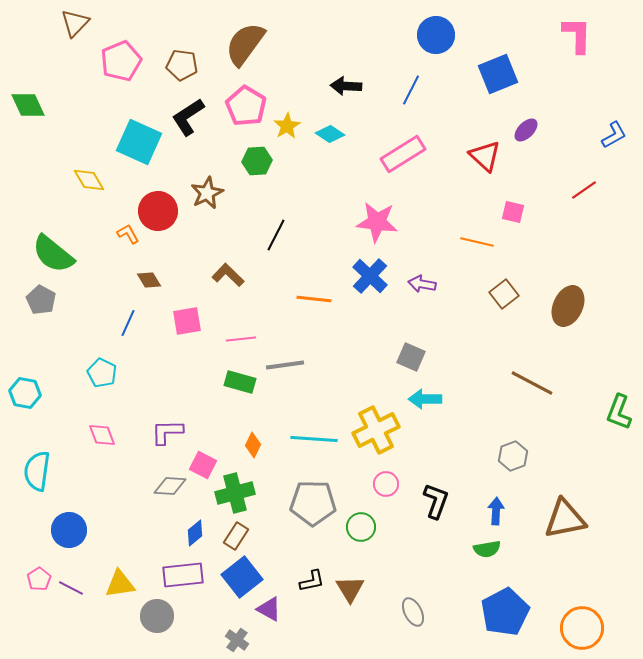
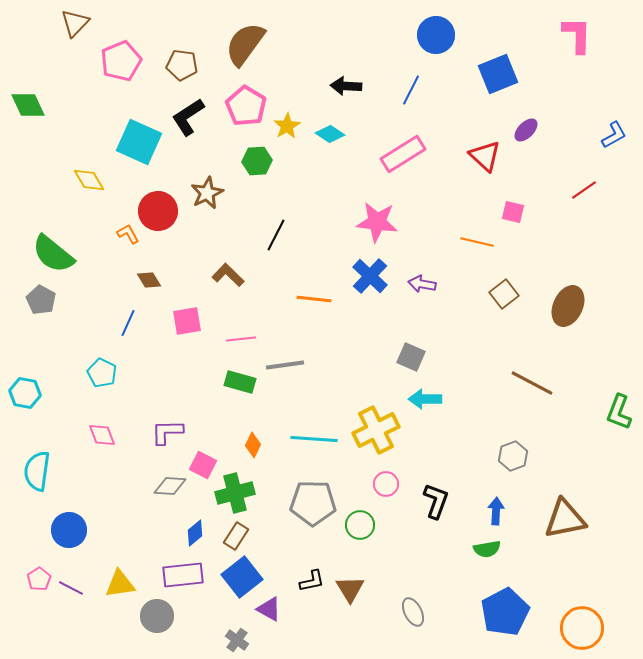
green circle at (361, 527): moved 1 px left, 2 px up
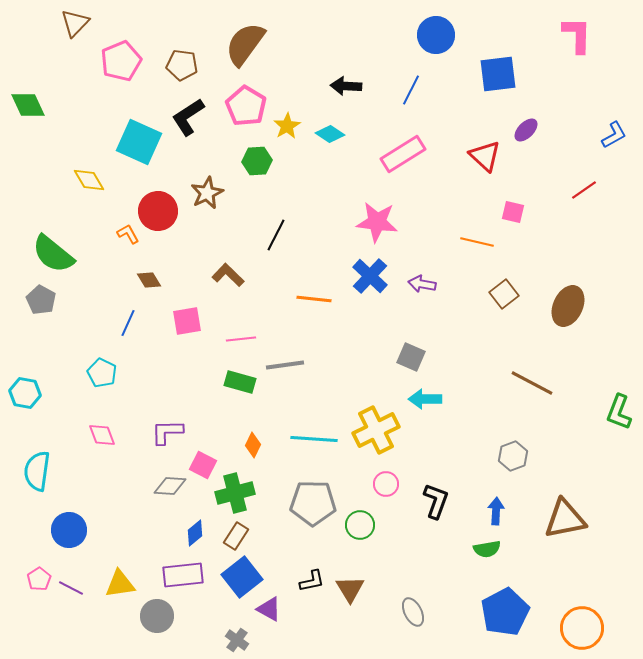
blue square at (498, 74): rotated 15 degrees clockwise
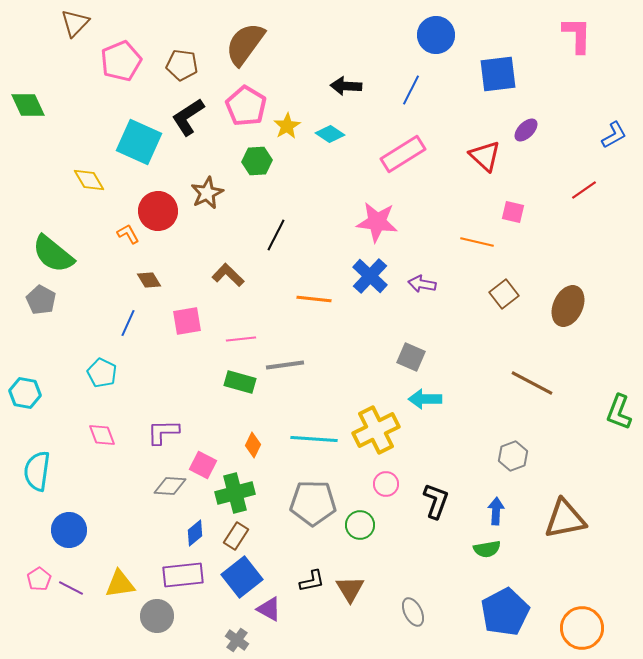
purple L-shape at (167, 432): moved 4 px left
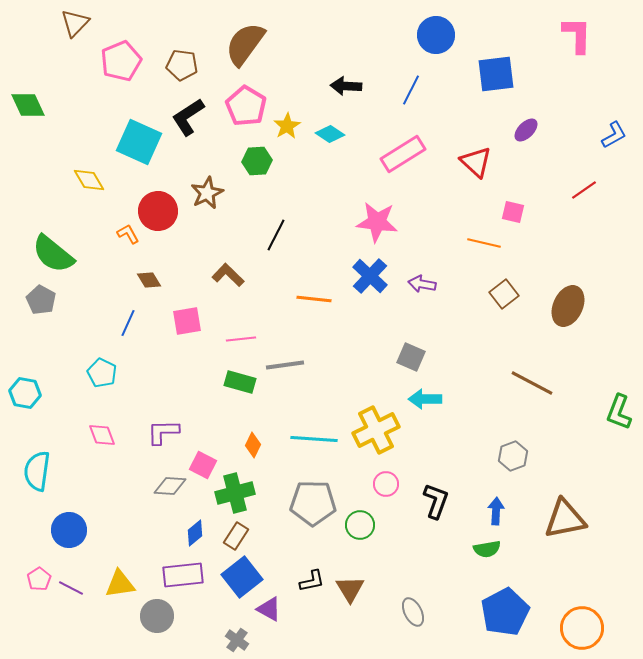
blue square at (498, 74): moved 2 px left
red triangle at (485, 156): moved 9 px left, 6 px down
orange line at (477, 242): moved 7 px right, 1 px down
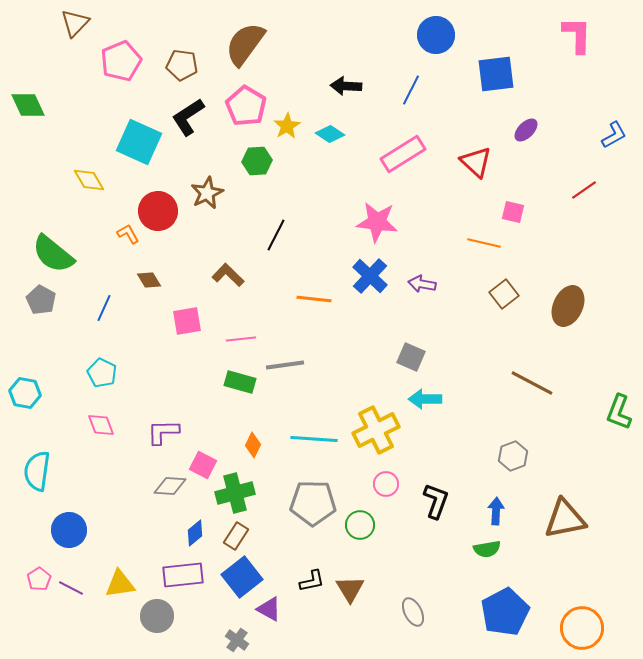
blue line at (128, 323): moved 24 px left, 15 px up
pink diamond at (102, 435): moved 1 px left, 10 px up
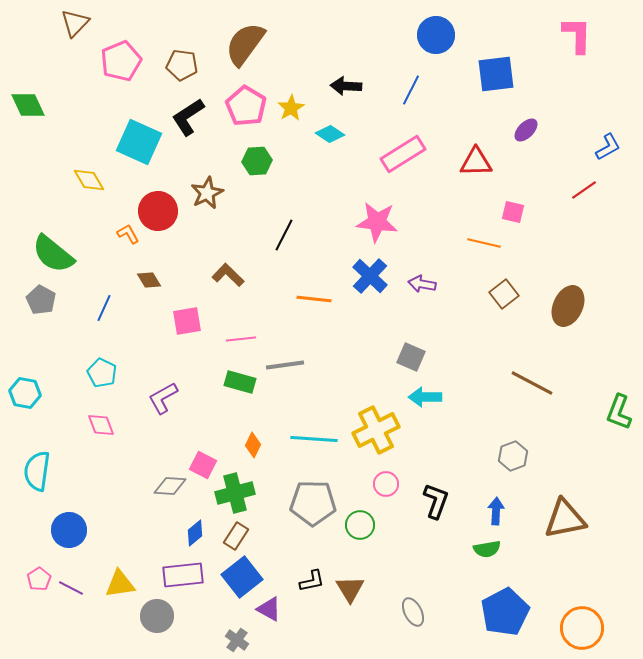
yellow star at (287, 126): moved 4 px right, 18 px up
blue L-shape at (614, 135): moved 6 px left, 12 px down
red triangle at (476, 162): rotated 44 degrees counterclockwise
black line at (276, 235): moved 8 px right
cyan arrow at (425, 399): moved 2 px up
purple L-shape at (163, 432): moved 34 px up; rotated 28 degrees counterclockwise
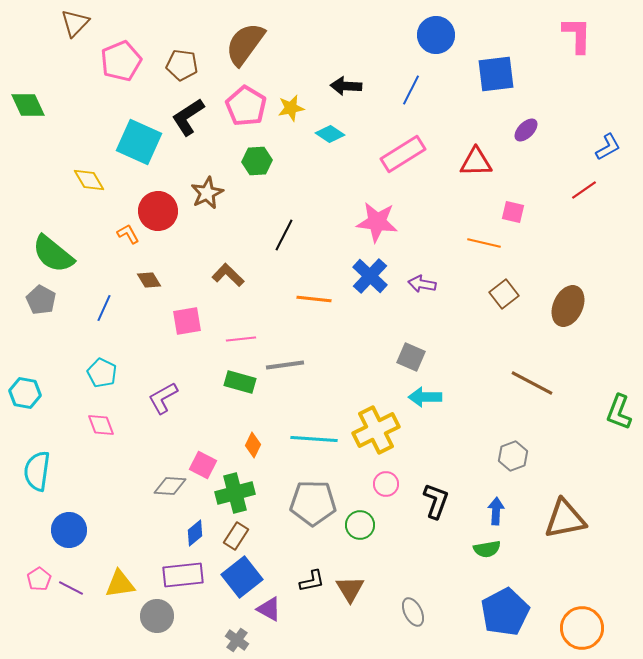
yellow star at (291, 108): rotated 20 degrees clockwise
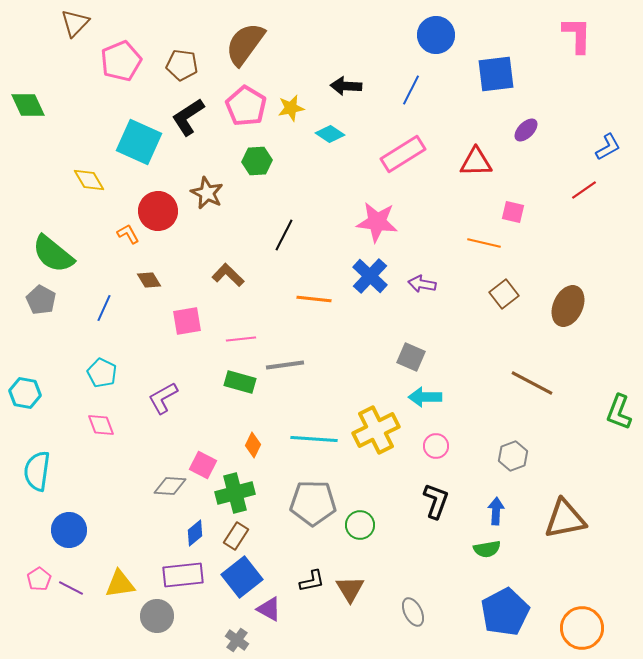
brown star at (207, 193): rotated 20 degrees counterclockwise
pink circle at (386, 484): moved 50 px right, 38 px up
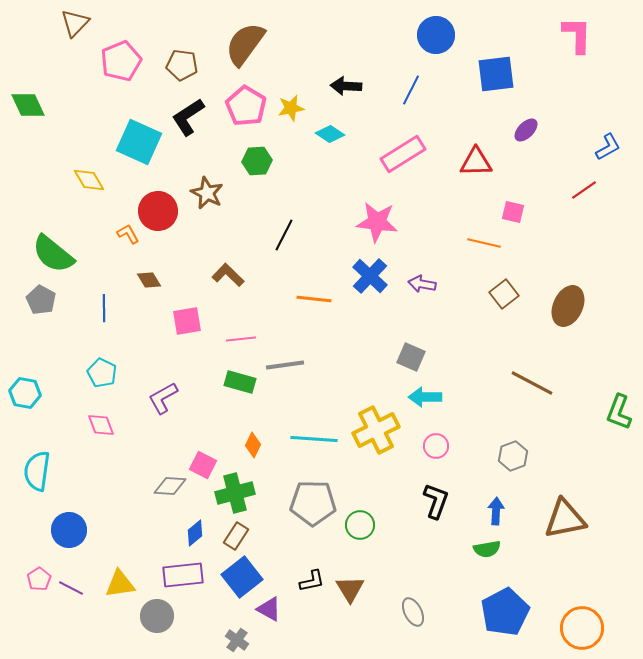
blue line at (104, 308): rotated 24 degrees counterclockwise
